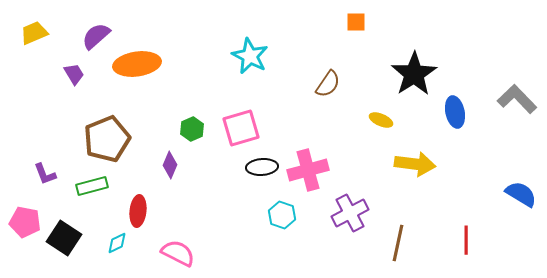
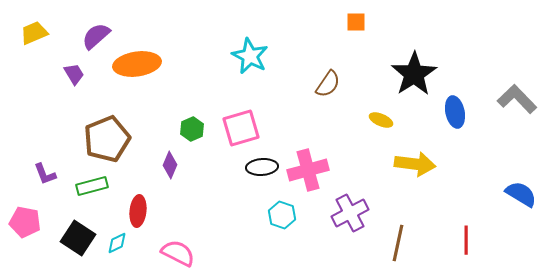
black square: moved 14 px right
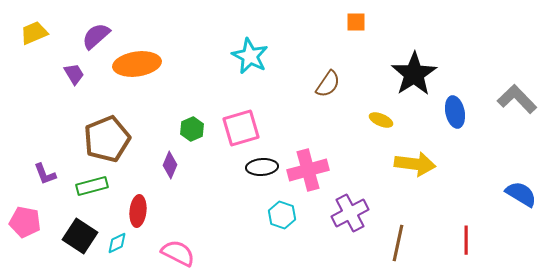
black square: moved 2 px right, 2 px up
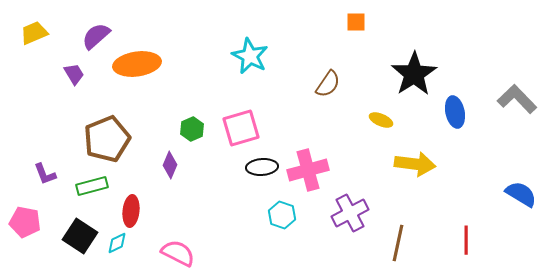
red ellipse: moved 7 px left
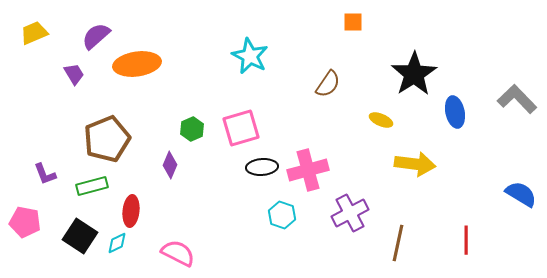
orange square: moved 3 px left
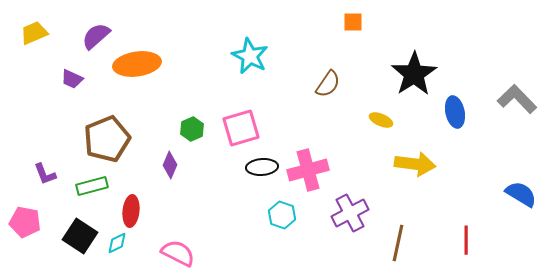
purple trapezoid: moved 2 px left, 5 px down; rotated 145 degrees clockwise
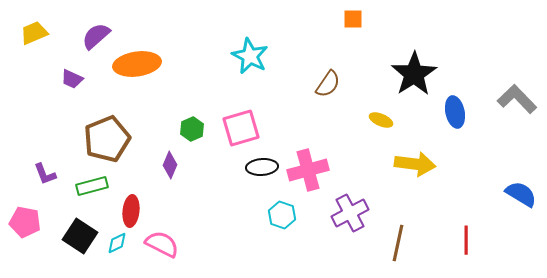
orange square: moved 3 px up
pink semicircle: moved 16 px left, 9 px up
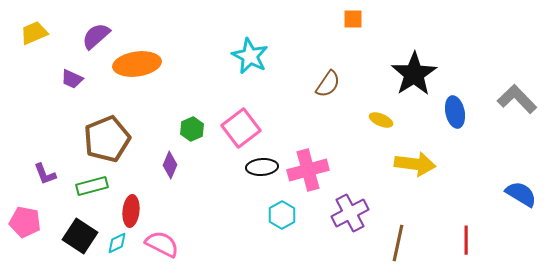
pink square: rotated 21 degrees counterclockwise
cyan hexagon: rotated 12 degrees clockwise
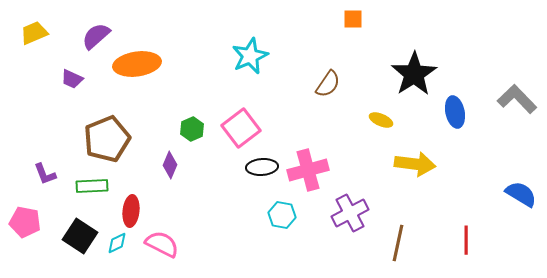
cyan star: rotated 21 degrees clockwise
green rectangle: rotated 12 degrees clockwise
cyan hexagon: rotated 20 degrees counterclockwise
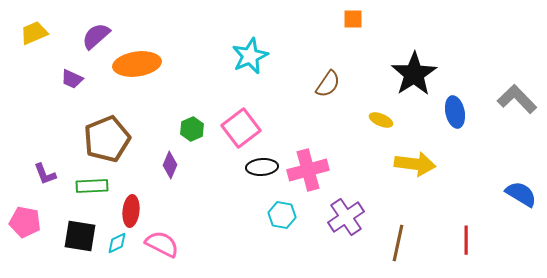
purple cross: moved 4 px left, 4 px down; rotated 6 degrees counterclockwise
black square: rotated 24 degrees counterclockwise
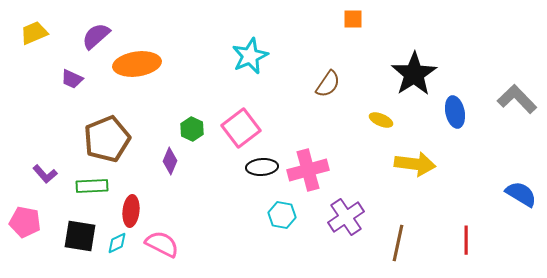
green hexagon: rotated 10 degrees counterclockwise
purple diamond: moved 4 px up
purple L-shape: rotated 20 degrees counterclockwise
